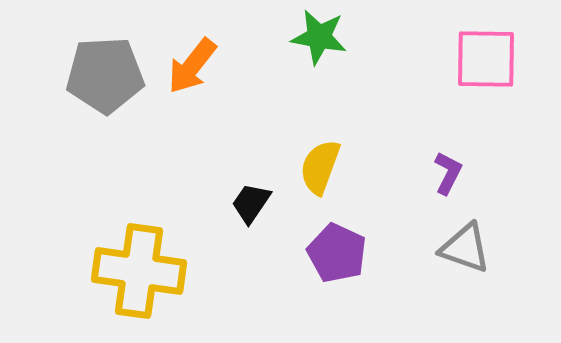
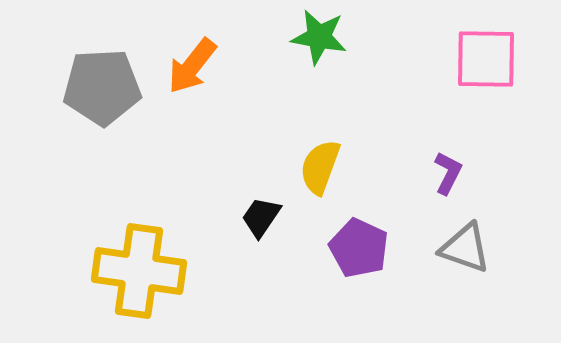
gray pentagon: moved 3 px left, 12 px down
black trapezoid: moved 10 px right, 14 px down
purple pentagon: moved 22 px right, 5 px up
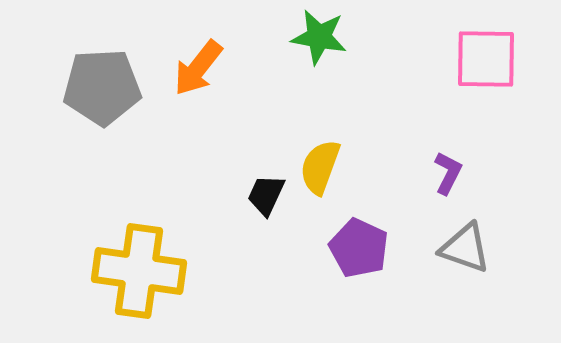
orange arrow: moved 6 px right, 2 px down
black trapezoid: moved 5 px right, 22 px up; rotated 9 degrees counterclockwise
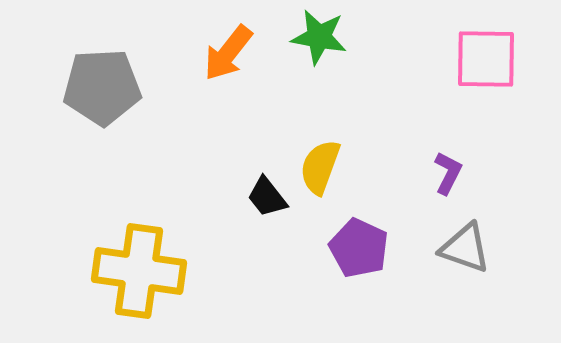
orange arrow: moved 30 px right, 15 px up
black trapezoid: moved 1 px right, 2 px down; rotated 63 degrees counterclockwise
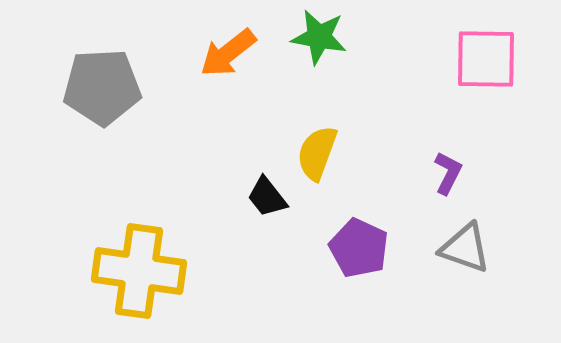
orange arrow: rotated 14 degrees clockwise
yellow semicircle: moved 3 px left, 14 px up
